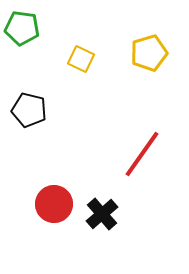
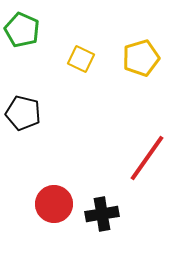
green pentagon: moved 2 px down; rotated 16 degrees clockwise
yellow pentagon: moved 8 px left, 5 px down
black pentagon: moved 6 px left, 3 px down
red line: moved 5 px right, 4 px down
black cross: rotated 32 degrees clockwise
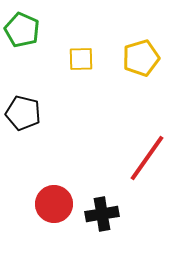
yellow square: rotated 28 degrees counterclockwise
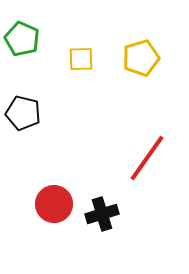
green pentagon: moved 9 px down
black cross: rotated 8 degrees counterclockwise
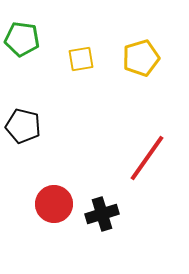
green pentagon: rotated 16 degrees counterclockwise
yellow square: rotated 8 degrees counterclockwise
black pentagon: moved 13 px down
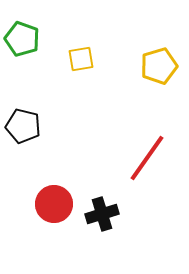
green pentagon: rotated 12 degrees clockwise
yellow pentagon: moved 18 px right, 8 px down
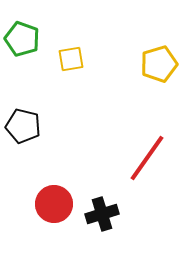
yellow square: moved 10 px left
yellow pentagon: moved 2 px up
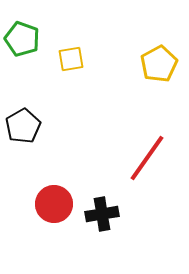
yellow pentagon: rotated 12 degrees counterclockwise
black pentagon: rotated 28 degrees clockwise
black cross: rotated 8 degrees clockwise
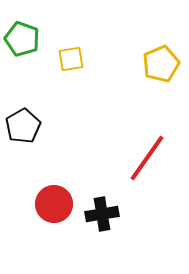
yellow pentagon: moved 2 px right; rotated 6 degrees clockwise
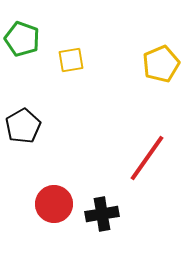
yellow square: moved 1 px down
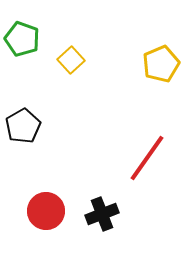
yellow square: rotated 32 degrees counterclockwise
red circle: moved 8 px left, 7 px down
black cross: rotated 12 degrees counterclockwise
